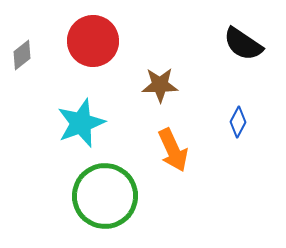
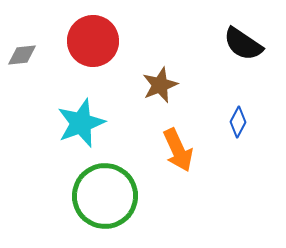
gray diamond: rotated 32 degrees clockwise
brown star: rotated 21 degrees counterclockwise
orange arrow: moved 5 px right
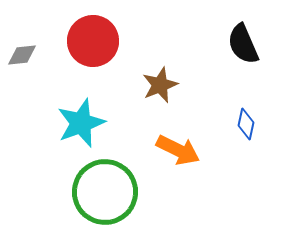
black semicircle: rotated 33 degrees clockwise
blue diamond: moved 8 px right, 2 px down; rotated 16 degrees counterclockwise
orange arrow: rotated 39 degrees counterclockwise
green circle: moved 4 px up
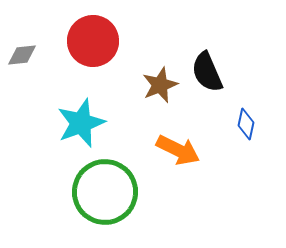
black semicircle: moved 36 px left, 28 px down
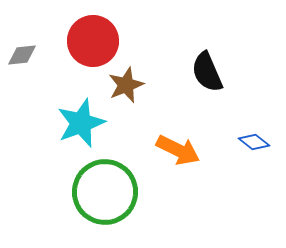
brown star: moved 34 px left
blue diamond: moved 8 px right, 18 px down; rotated 64 degrees counterclockwise
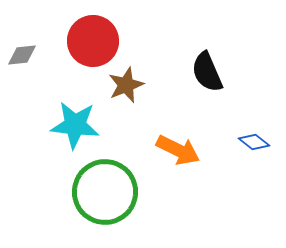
cyan star: moved 6 px left, 2 px down; rotated 27 degrees clockwise
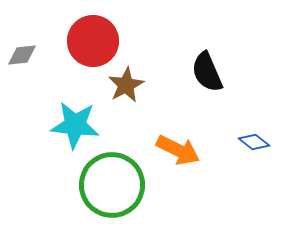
brown star: rotated 6 degrees counterclockwise
green circle: moved 7 px right, 7 px up
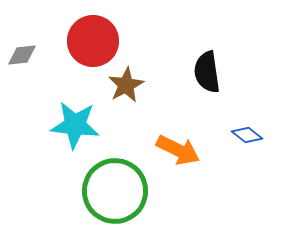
black semicircle: rotated 15 degrees clockwise
blue diamond: moved 7 px left, 7 px up
green circle: moved 3 px right, 6 px down
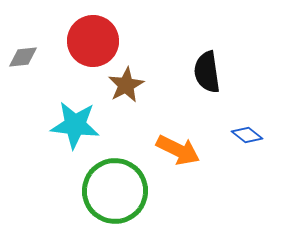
gray diamond: moved 1 px right, 2 px down
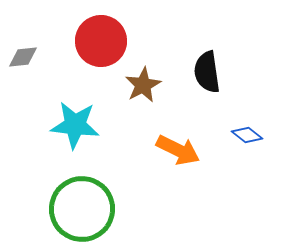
red circle: moved 8 px right
brown star: moved 17 px right
green circle: moved 33 px left, 18 px down
